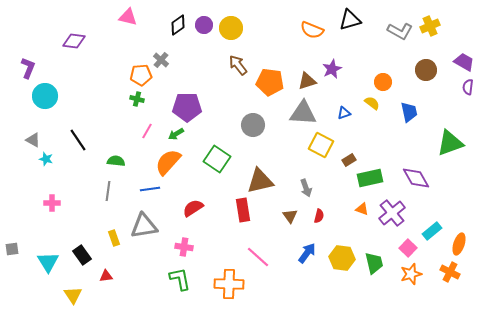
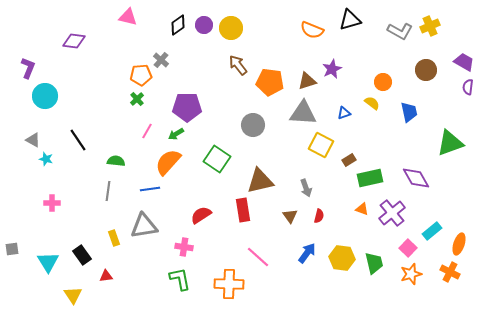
green cross at (137, 99): rotated 32 degrees clockwise
red semicircle at (193, 208): moved 8 px right, 7 px down
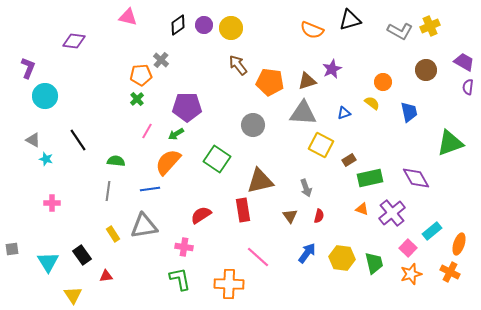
yellow rectangle at (114, 238): moved 1 px left, 4 px up; rotated 14 degrees counterclockwise
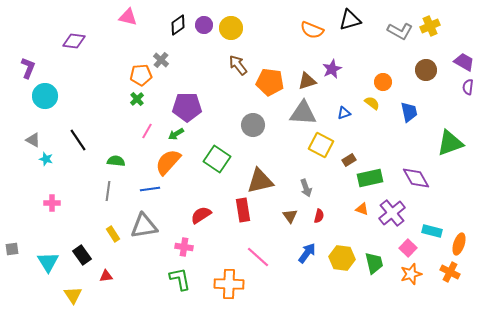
cyan rectangle at (432, 231): rotated 54 degrees clockwise
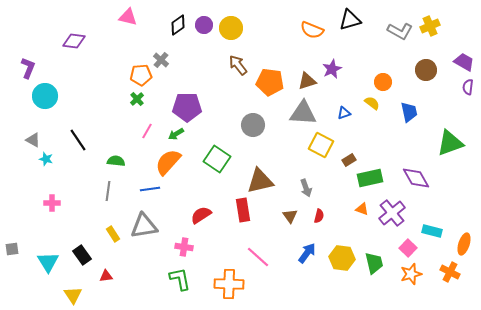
orange ellipse at (459, 244): moved 5 px right
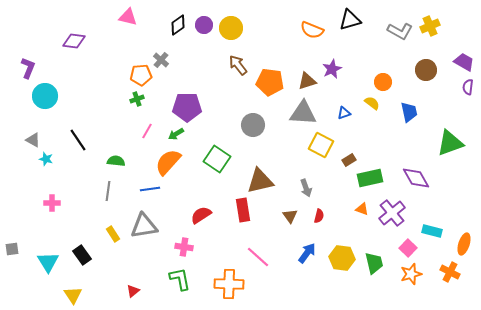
green cross at (137, 99): rotated 24 degrees clockwise
red triangle at (106, 276): moved 27 px right, 15 px down; rotated 32 degrees counterclockwise
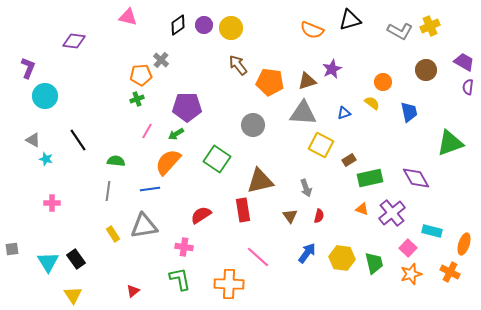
black rectangle at (82, 255): moved 6 px left, 4 px down
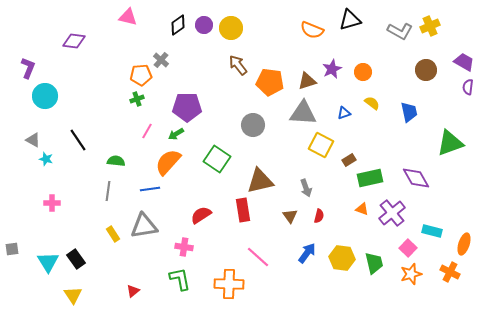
orange circle at (383, 82): moved 20 px left, 10 px up
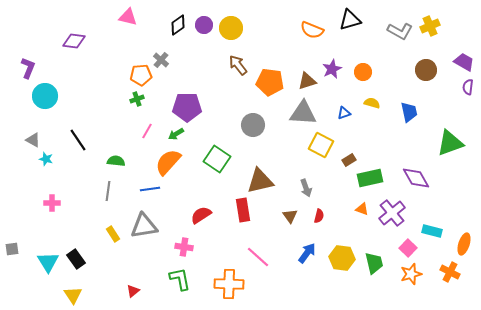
yellow semicircle at (372, 103): rotated 21 degrees counterclockwise
